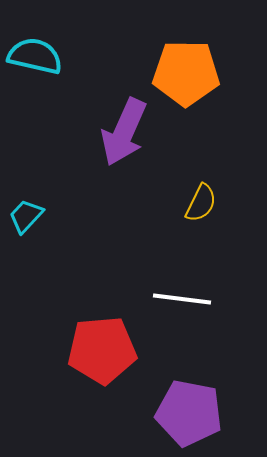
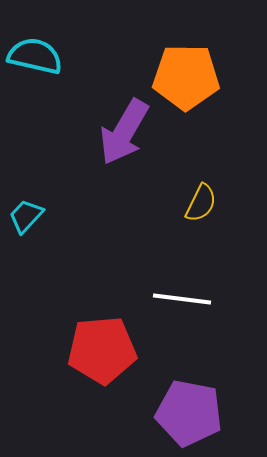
orange pentagon: moved 4 px down
purple arrow: rotated 6 degrees clockwise
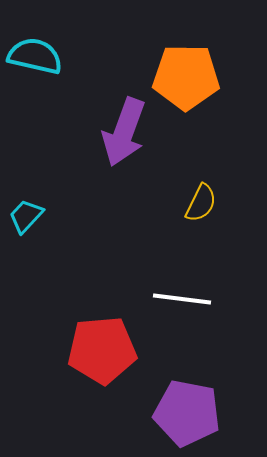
purple arrow: rotated 10 degrees counterclockwise
purple pentagon: moved 2 px left
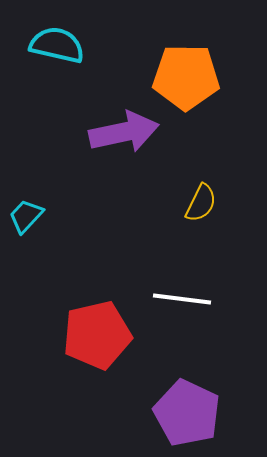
cyan semicircle: moved 22 px right, 11 px up
purple arrow: rotated 122 degrees counterclockwise
red pentagon: moved 5 px left, 15 px up; rotated 8 degrees counterclockwise
purple pentagon: rotated 14 degrees clockwise
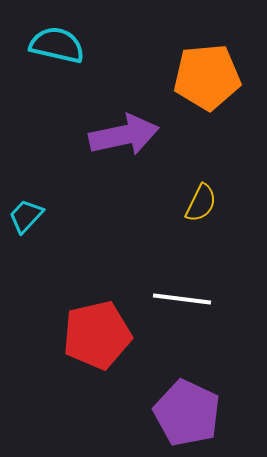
orange pentagon: moved 21 px right; rotated 6 degrees counterclockwise
purple arrow: moved 3 px down
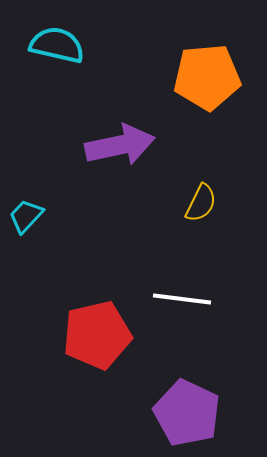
purple arrow: moved 4 px left, 10 px down
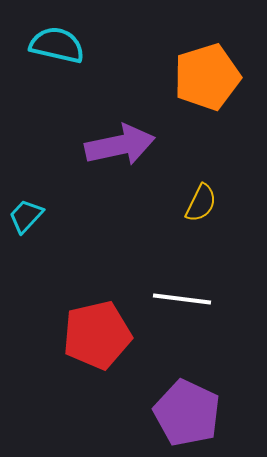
orange pentagon: rotated 12 degrees counterclockwise
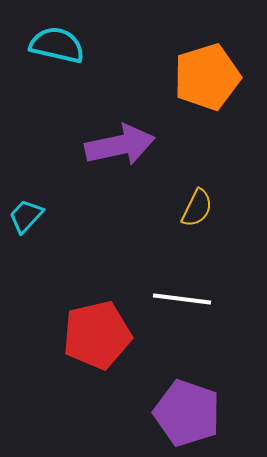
yellow semicircle: moved 4 px left, 5 px down
purple pentagon: rotated 6 degrees counterclockwise
